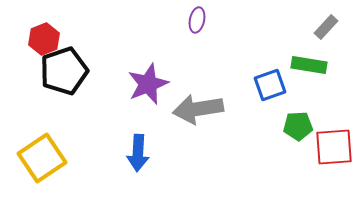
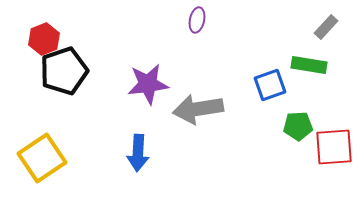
purple star: rotated 15 degrees clockwise
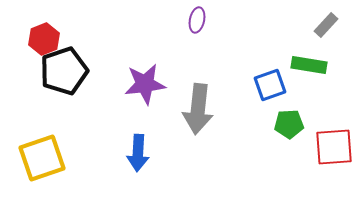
gray rectangle: moved 2 px up
purple star: moved 3 px left
gray arrow: rotated 75 degrees counterclockwise
green pentagon: moved 9 px left, 2 px up
yellow square: rotated 15 degrees clockwise
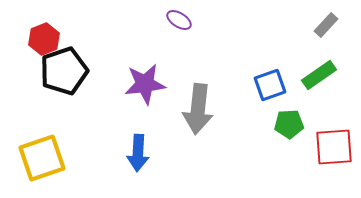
purple ellipse: moved 18 px left; rotated 70 degrees counterclockwise
green rectangle: moved 10 px right, 10 px down; rotated 44 degrees counterclockwise
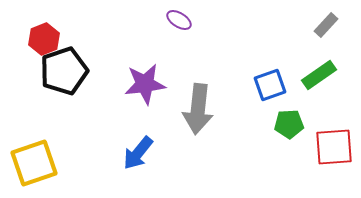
blue arrow: rotated 36 degrees clockwise
yellow square: moved 8 px left, 5 px down
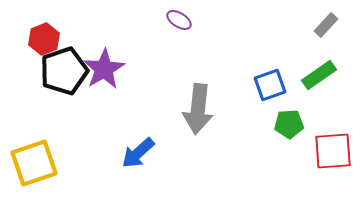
purple star: moved 41 px left, 15 px up; rotated 24 degrees counterclockwise
red square: moved 1 px left, 4 px down
blue arrow: rotated 9 degrees clockwise
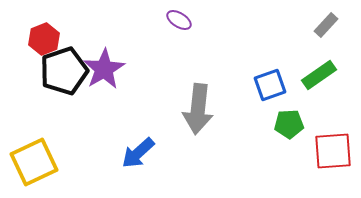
yellow square: moved 1 px up; rotated 6 degrees counterclockwise
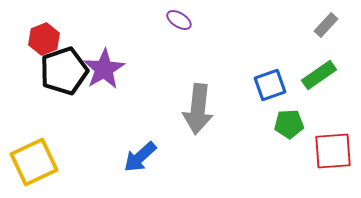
blue arrow: moved 2 px right, 4 px down
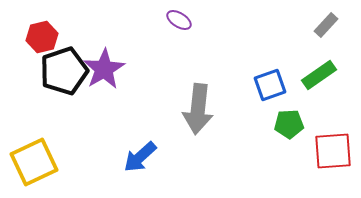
red hexagon: moved 2 px left, 2 px up; rotated 8 degrees clockwise
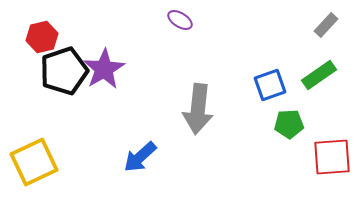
purple ellipse: moved 1 px right
red square: moved 1 px left, 6 px down
